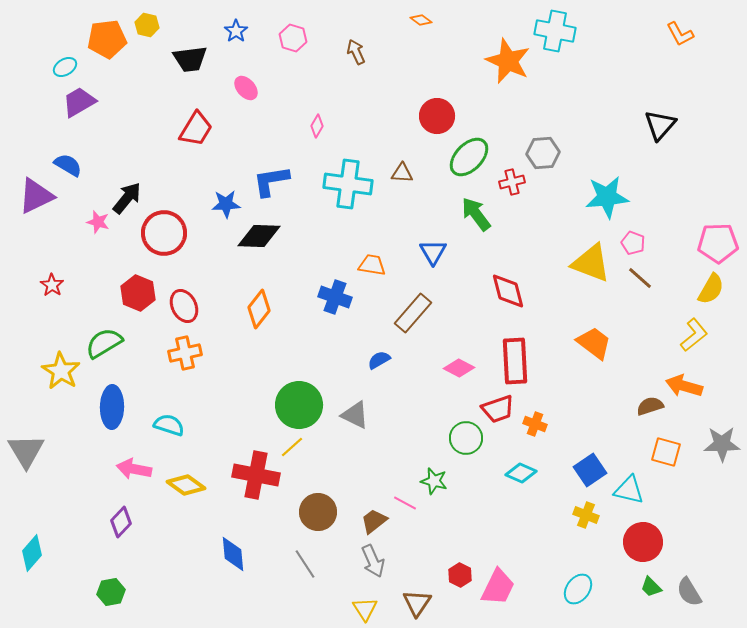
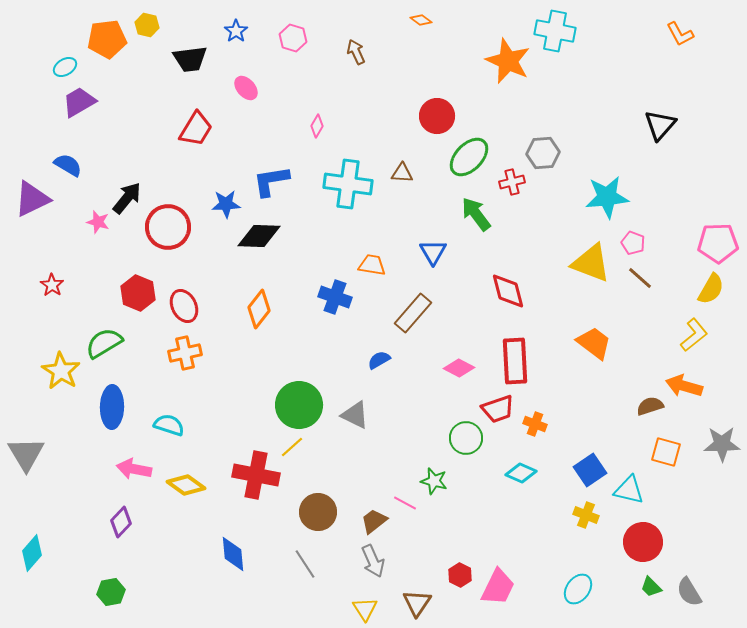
purple triangle at (36, 196): moved 4 px left, 3 px down
red circle at (164, 233): moved 4 px right, 6 px up
gray triangle at (26, 451): moved 3 px down
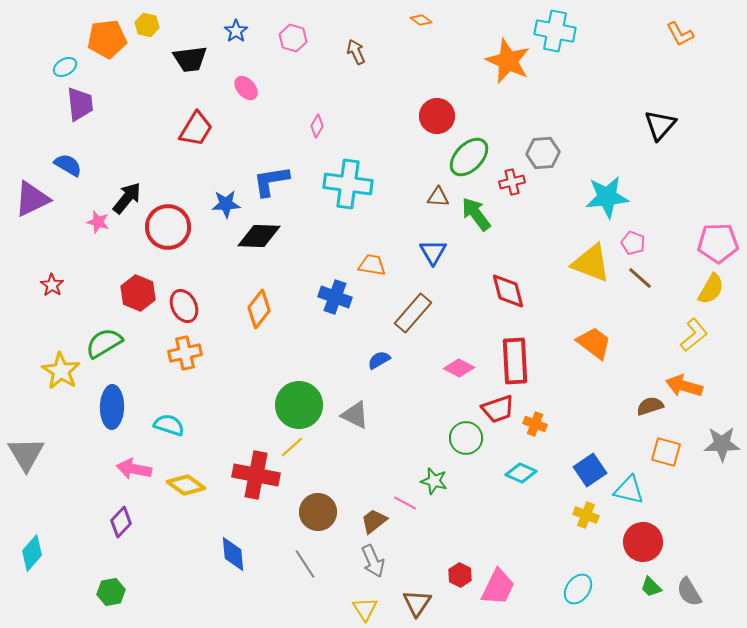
purple trapezoid at (79, 102): moved 1 px right, 2 px down; rotated 114 degrees clockwise
brown triangle at (402, 173): moved 36 px right, 24 px down
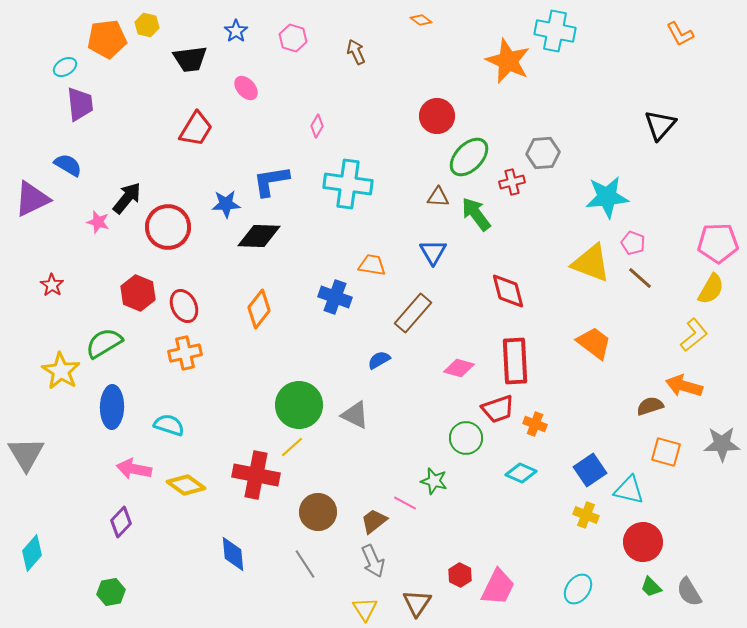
pink diamond at (459, 368): rotated 12 degrees counterclockwise
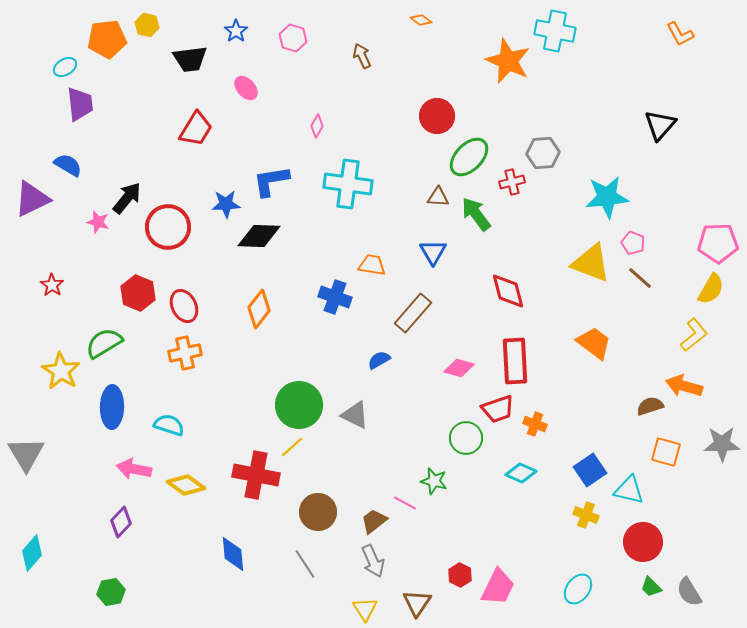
brown arrow at (356, 52): moved 6 px right, 4 px down
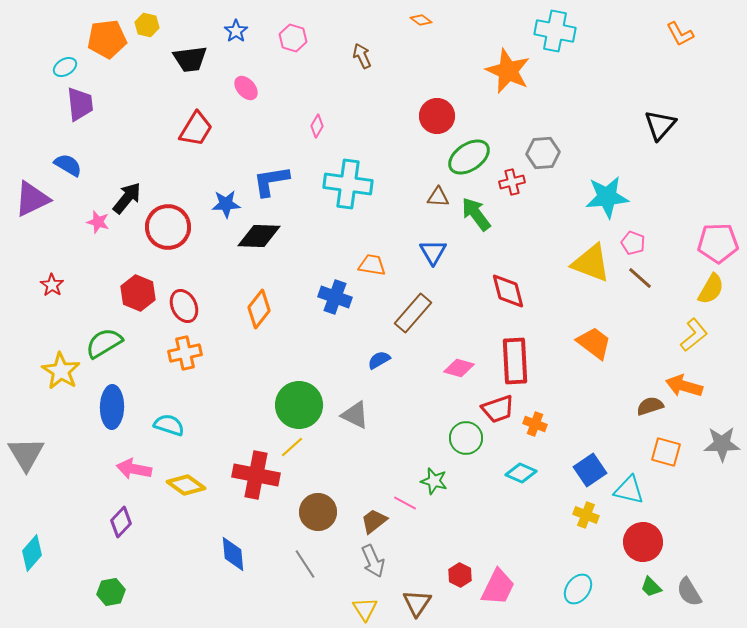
orange star at (508, 61): moved 10 px down
green ellipse at (469, 157): rotated 12 degrees clockwise
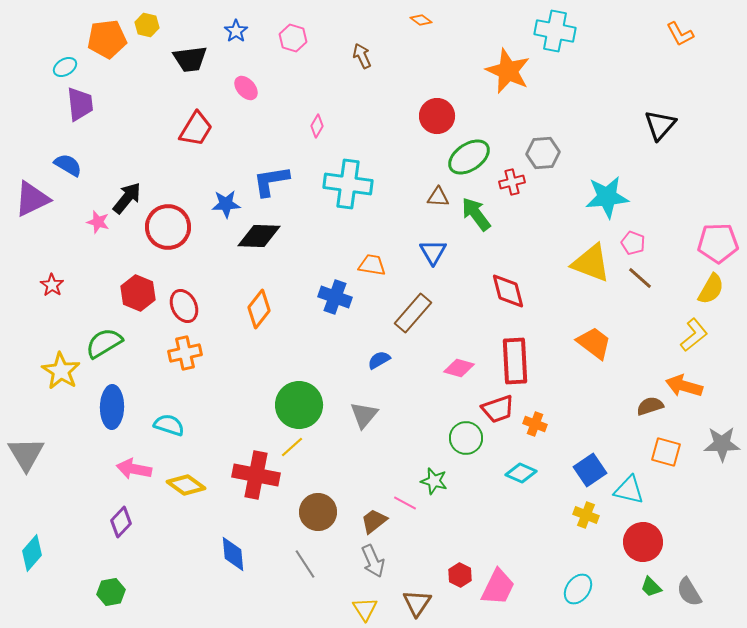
gray triangle at (355, 415): moved 9 px right; rotated 44 degrees clockwise
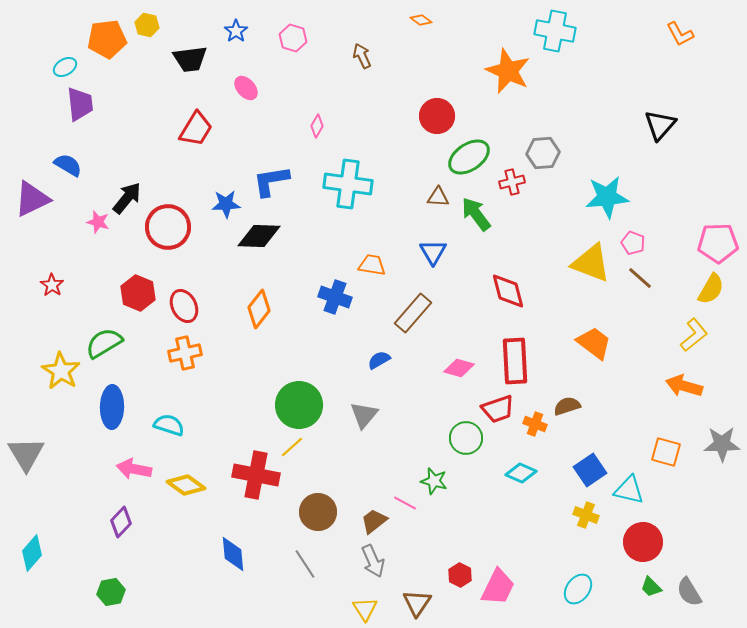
brown semicircle at (650, 406): moved 83 px left
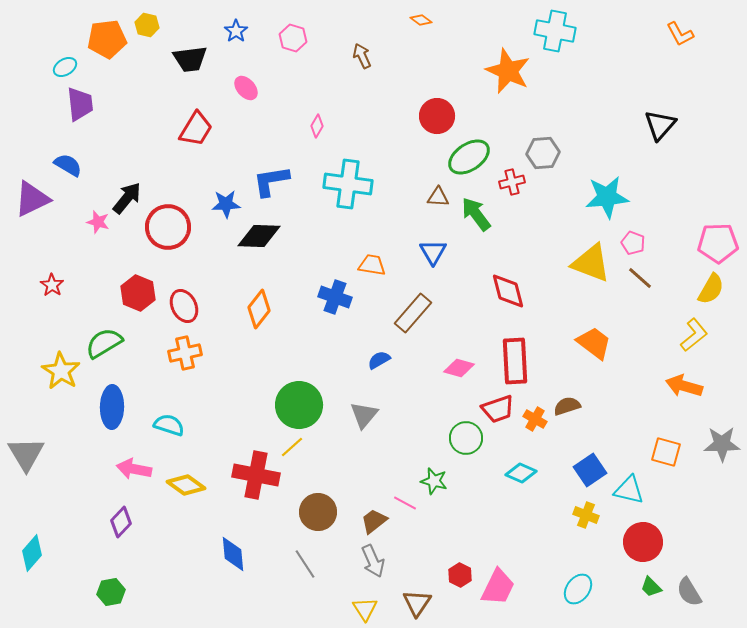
orange cross at (535, 424): moved 5 px up; rotated 10 degrees clockwise
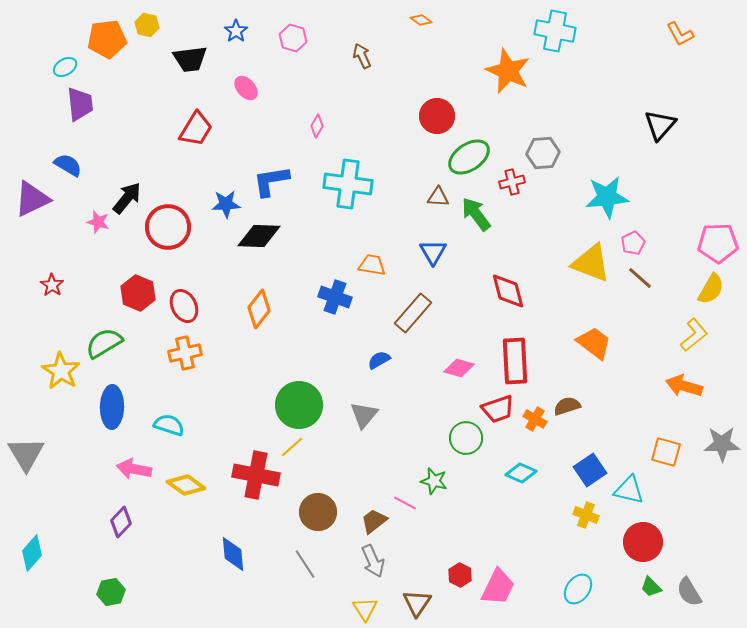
pink pentagon at (633, 243): rotated 25 degrees clockwise
